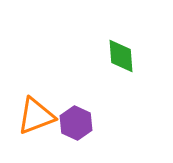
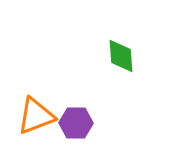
purple hexagon: rotated 24 degrees counterclockwise
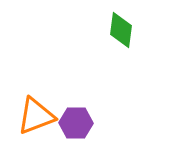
green diamond: moved 26 px up; rotated 12 degrees clockwise
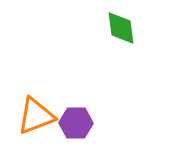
green diamond: moved 2 px up; rotated 15 degrees counterclockwise
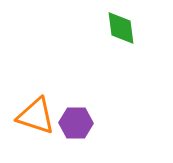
orange triangle: rotated 39 degrees clockwise
